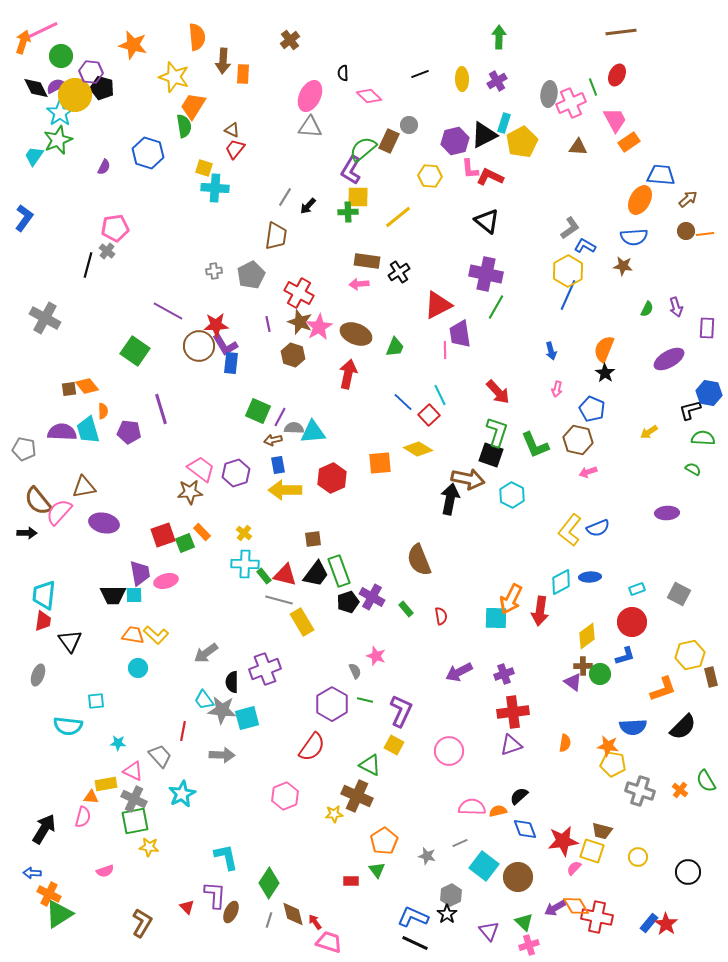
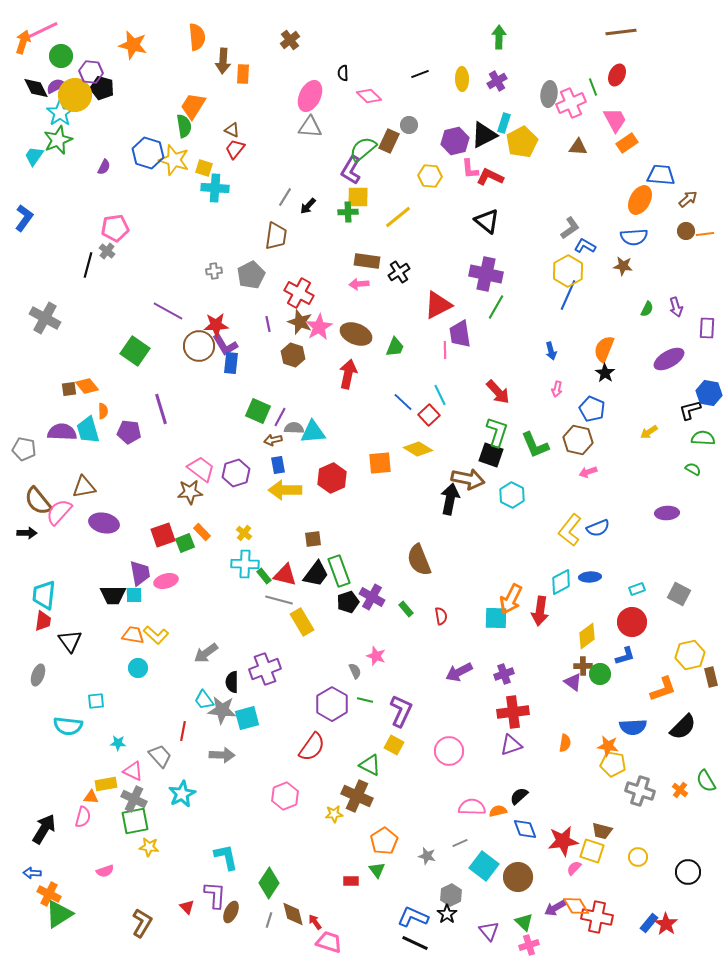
yellow star at (174, 77): moved 83 px down
orange rectangle at (629, 142): moved 2 px left, 1 px down
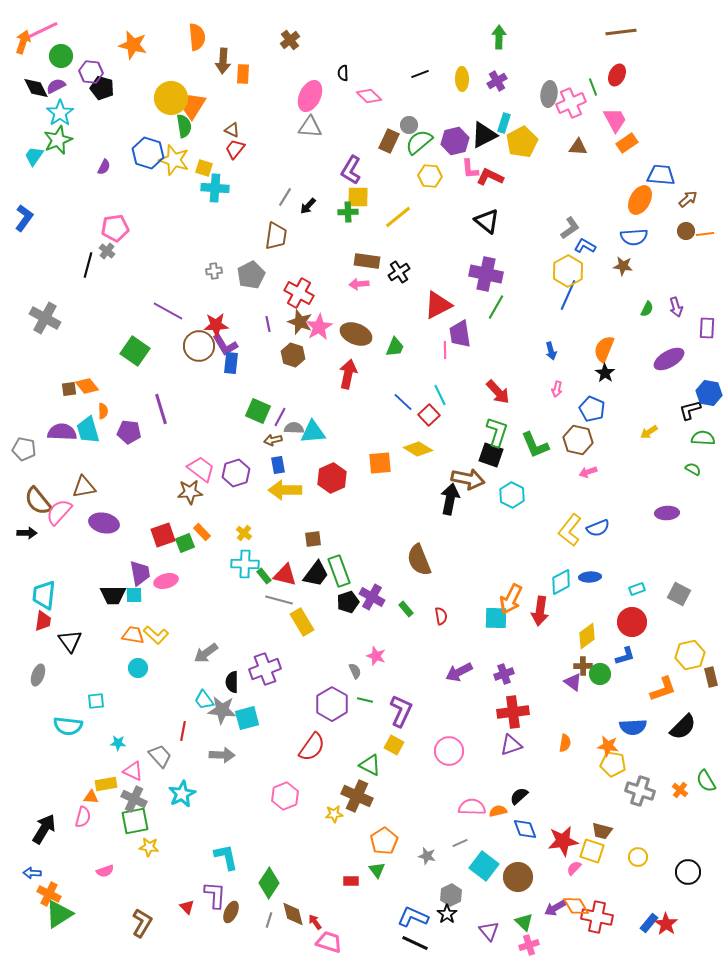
yellow circle at (75, 95): moved 96 px right, 3 px down
green semicircle at (363, 149): moved 56 px right, 7 px up
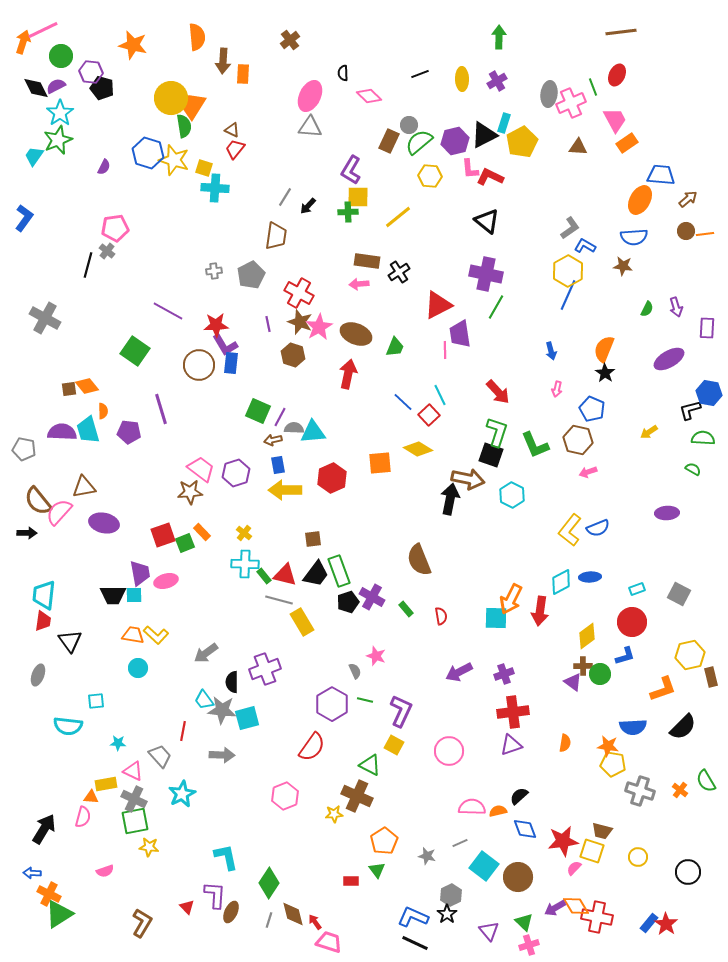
brown circle at (199, 346): moved 19 px down
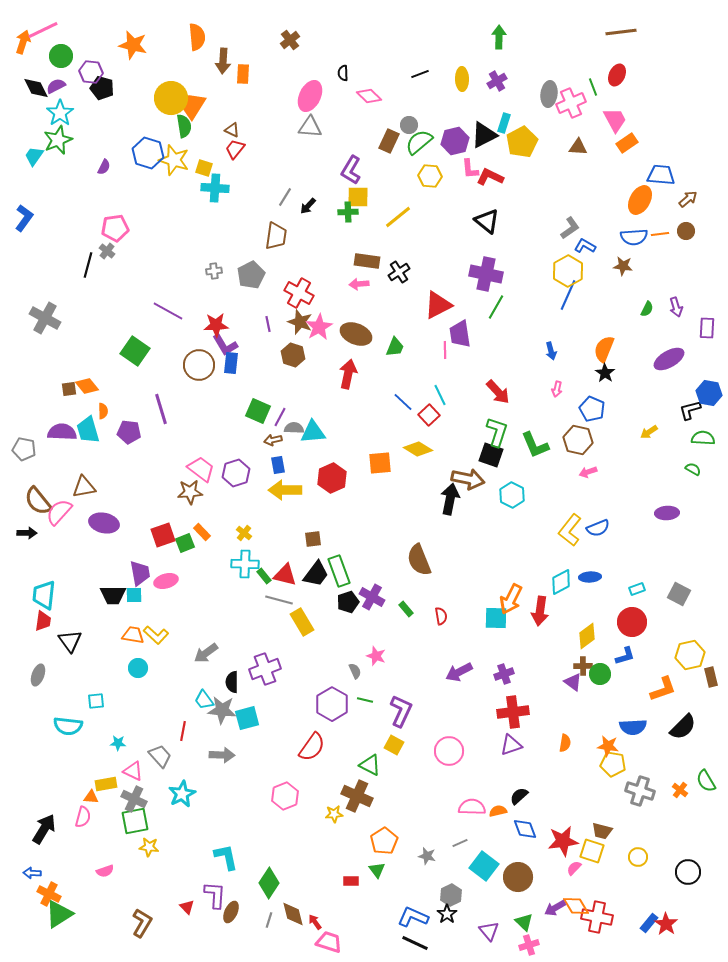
orange line at (705, 234): moved 45 px left
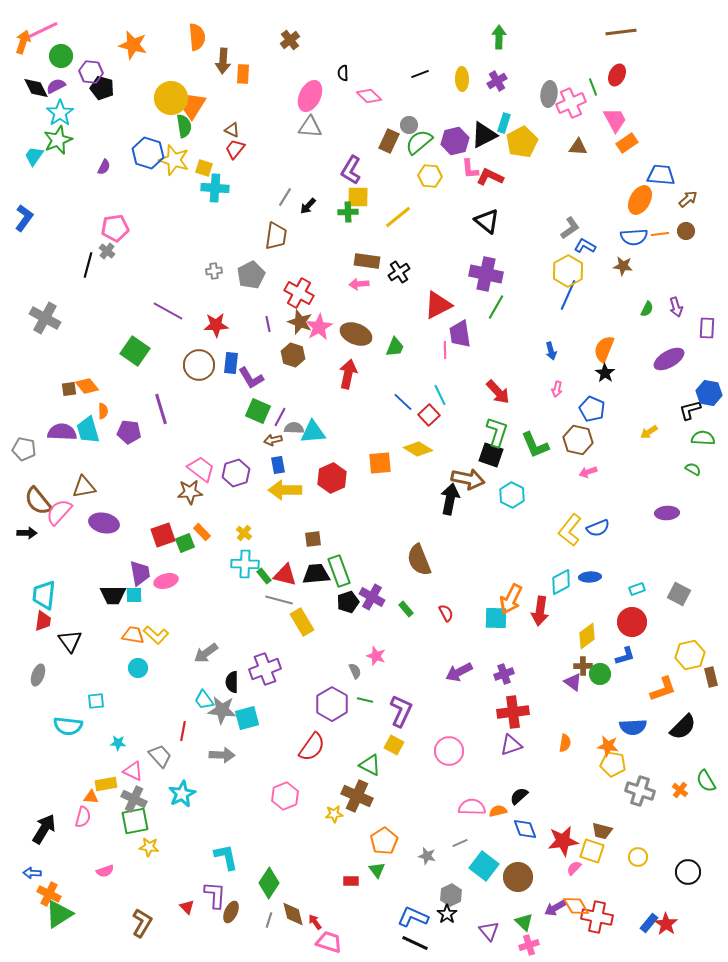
purple L-shape at (225, 345): moved 26 px right, 33 px down
black trapezoid at (316, 574): rotated 132 degrees counterclockwise
red semicircle at (441, 616): moved 5 px right, 3 px up; rotated 18 degrees counterclockwise
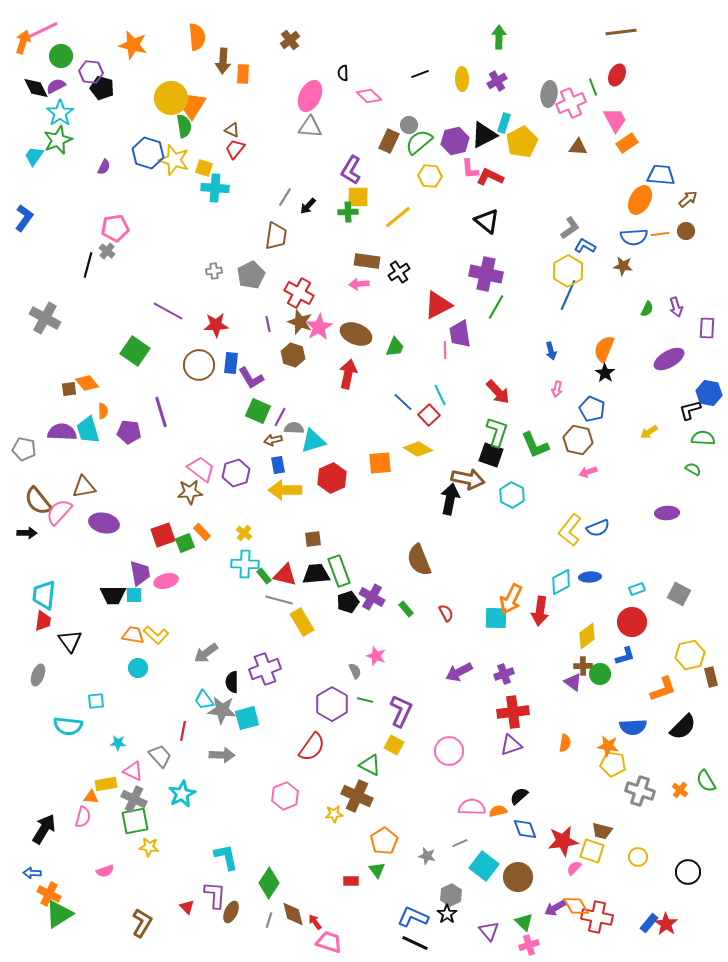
orange diamond at (87, 386): moved 3 px up
purple line at (161, 409): moved 3 px down
cyan triangle at (313, 432): moved 9 px down; rotated 12 degrees counterclockwise
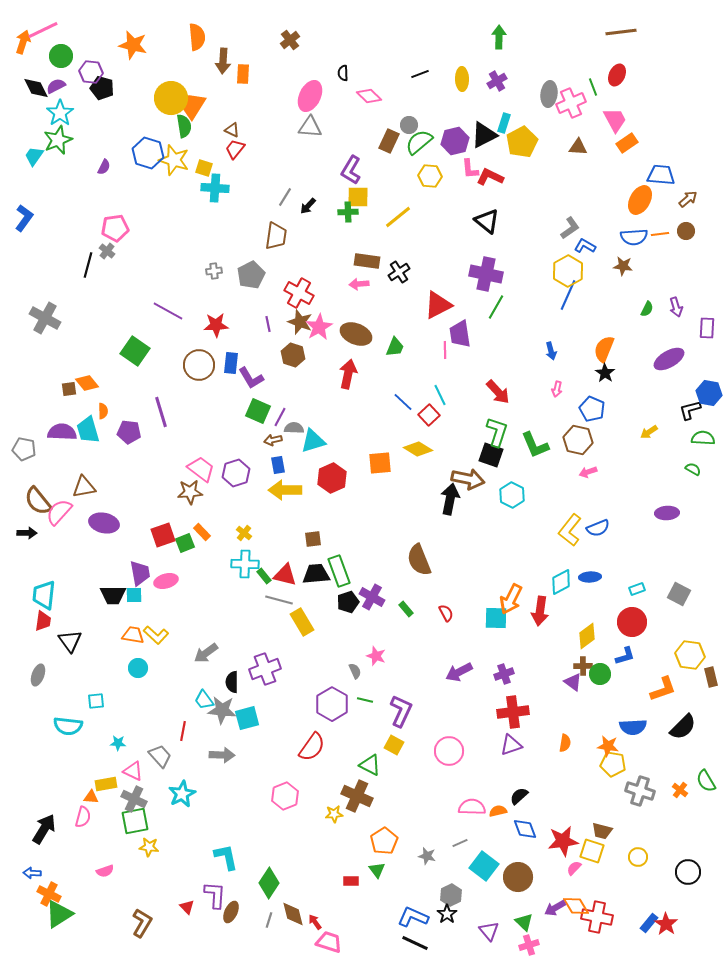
yellow hexagon at (690, 655): rotated 20 degrees clockwise
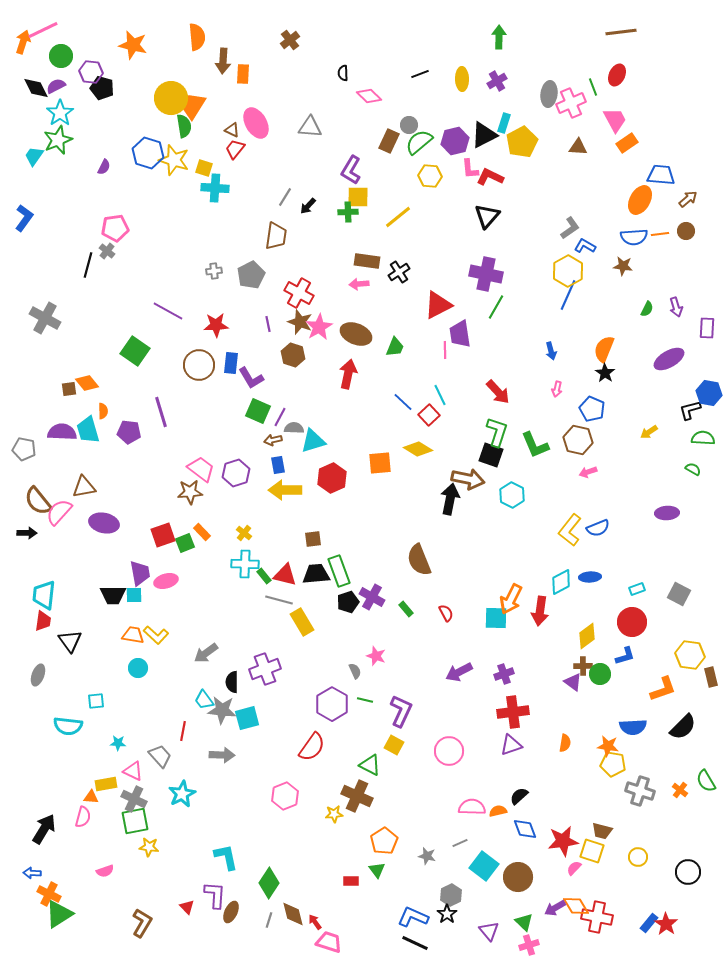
pink ellipse at (310, 96): moved 54 px left, 27 px down; rotated 56 degrees counterclockwise
black triangle at (487, 221): moved 5 px up; rotated 32 degrees clockwise
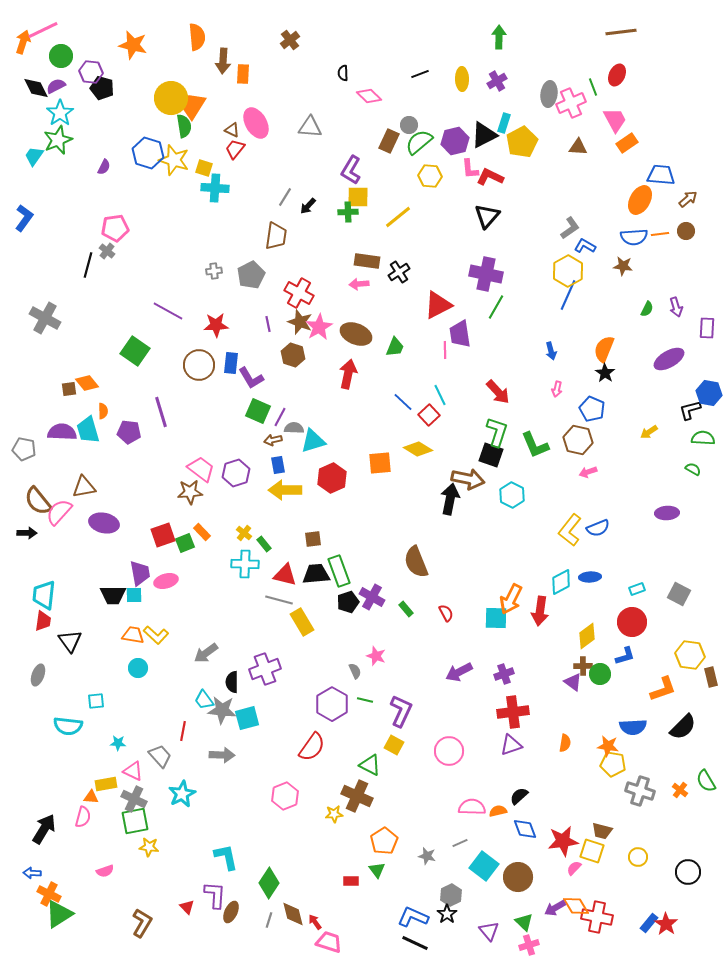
brown semicircle at (419, 560): moved 3 px left, 2 px down
green rectangle at (264, 576): moved 32 px up
